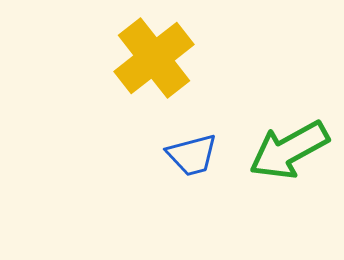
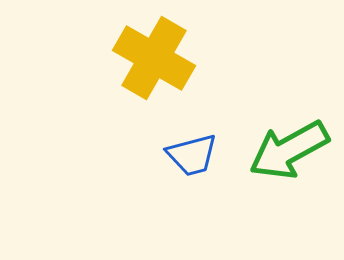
yellow cross: rotated 22 degrees counterclockwise
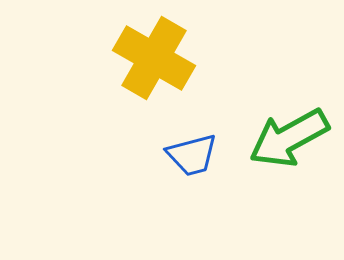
green arrow: moved 12 px up
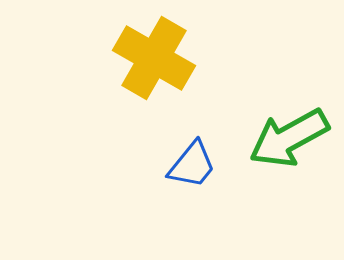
blue trapezoid: moved 10 px down; rotated 36 degrees counterclockwise
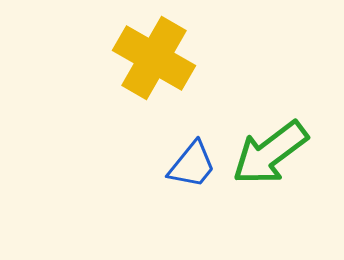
green arrow: moved 19 px left, 15 px down; rotated 8 degrees counterclockwise
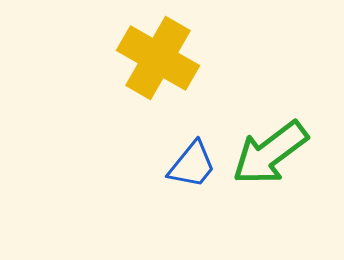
yellow cross: moved 4 px right
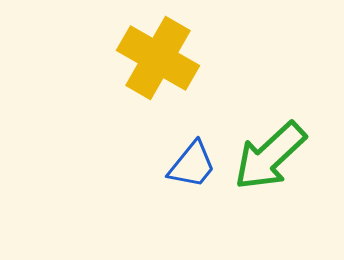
green arrow: moved 3 px down; rotated 6 degrees counterclockwise
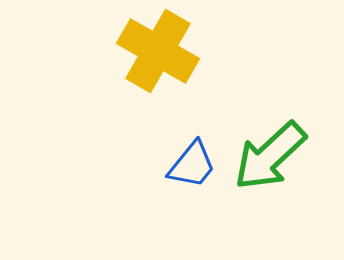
yellow cross: moved 7 px up
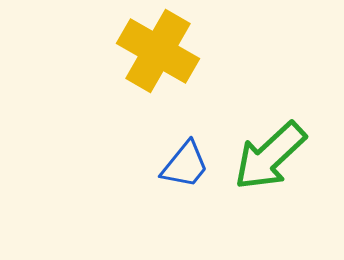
blue trapezoid: moved 7 px left
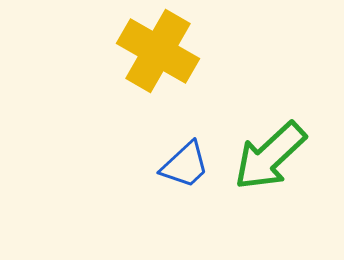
blue trapezoid: rotated 8 degrees clockwise
